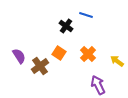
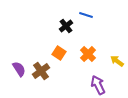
black cross: rotated 16 degrees clockwise
purple semicircle: moved 13 px down
brown cross: moved 1 px right, 5 px down
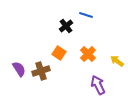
brown cross: rotated 18 degrees clockwise
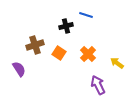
black cross: rotated 24 degrees clockwise
yellow arrow: moved 2 px down
brown cross: moved 6 px left, 26 px up
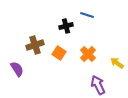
blue line: moved 1 px right
purple semicircle: moved 2 px left
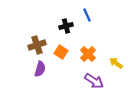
blue line: rotated 48 degrees clockwise
brown cross: moved 2 px right
orange square: moved 2 px right, 1 px up
yellow arrow: moved 1 px left
purple semicircle: moved 23 px right; rotated 49 degrees clockwise
purple arrow: moved 4 px left, 4 px up; rotated 150 degrees clockwise
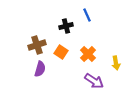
yellow arrow: rotated 136 degrees counterclockwise
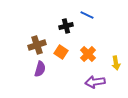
blue line: rotated 40 degrees counterclockwise
purple arrow: moved 1 px right, 1 px down; rotated 138 degrees clockwise
